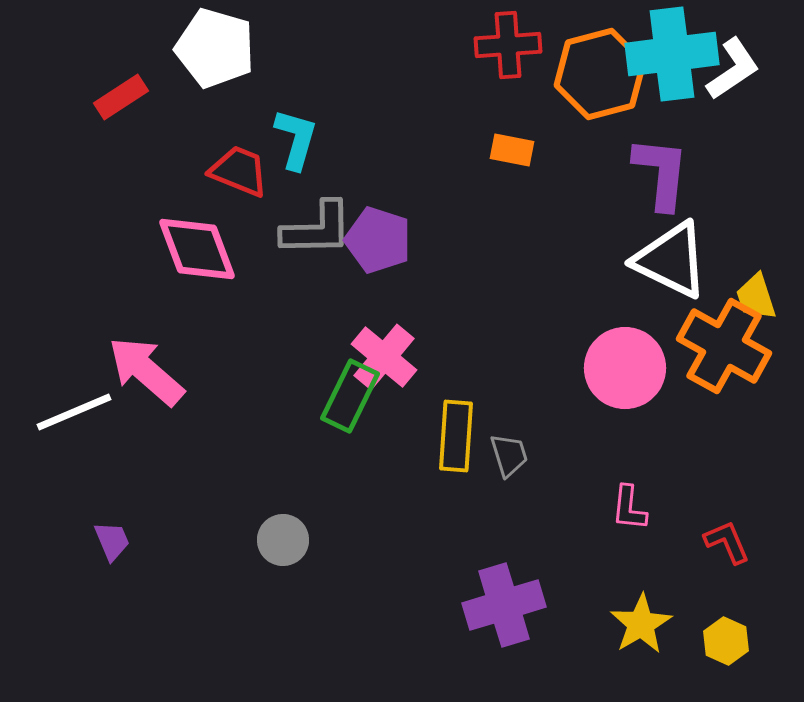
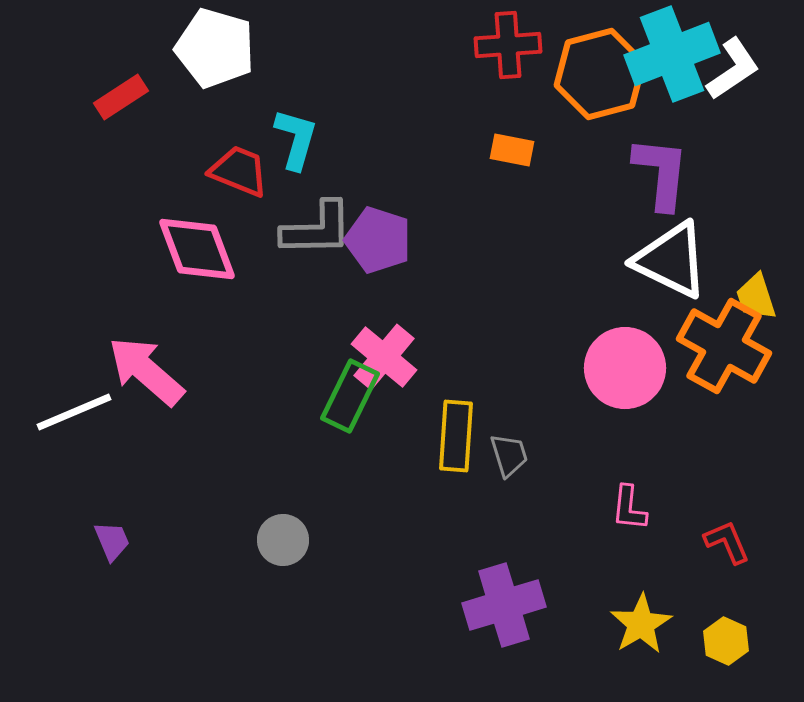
cyan cross: rotated 14 degrees counterclockwise
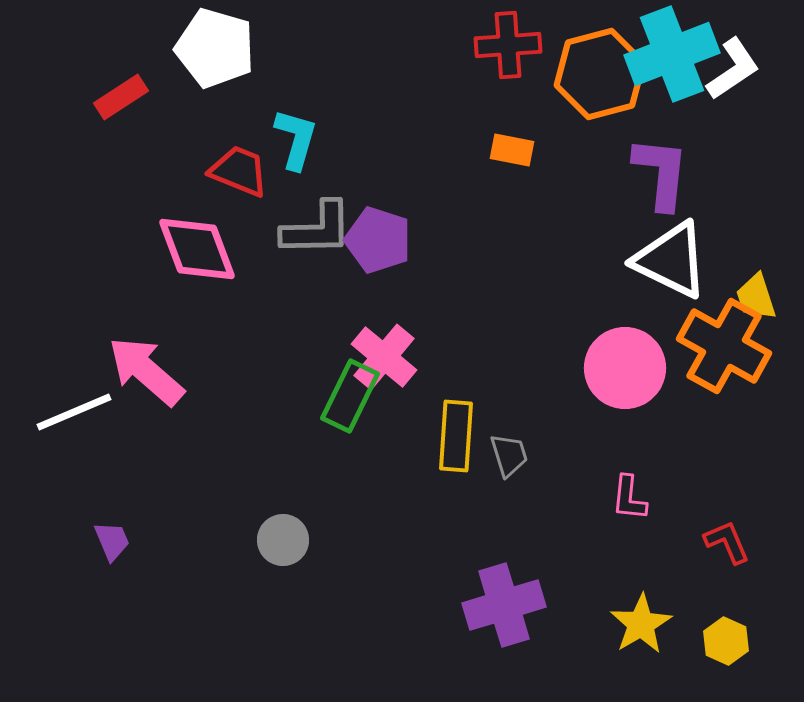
pink L-shape: moved 10 px up
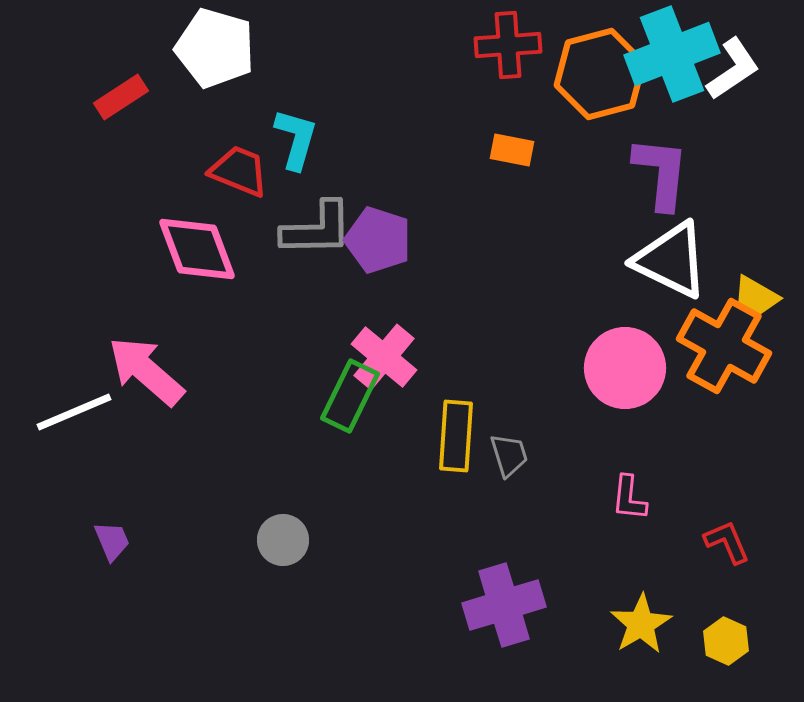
yellow trapezoid: rotated 42 degrees counterclockwise
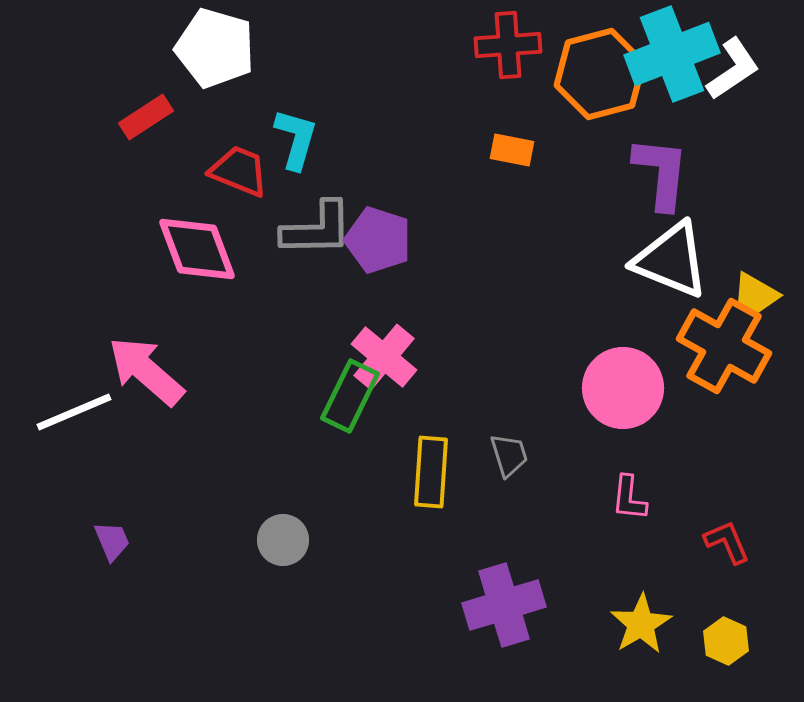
red rectangle: moved 25 px right, 20 px down
white triangle: rotated 4 degrees counterclockwise
yellow trapezoid: moved 3 px up
pink circle: moved 2 px left, 20 px down
yellow rectangle: moved 25 px left, 36 px down
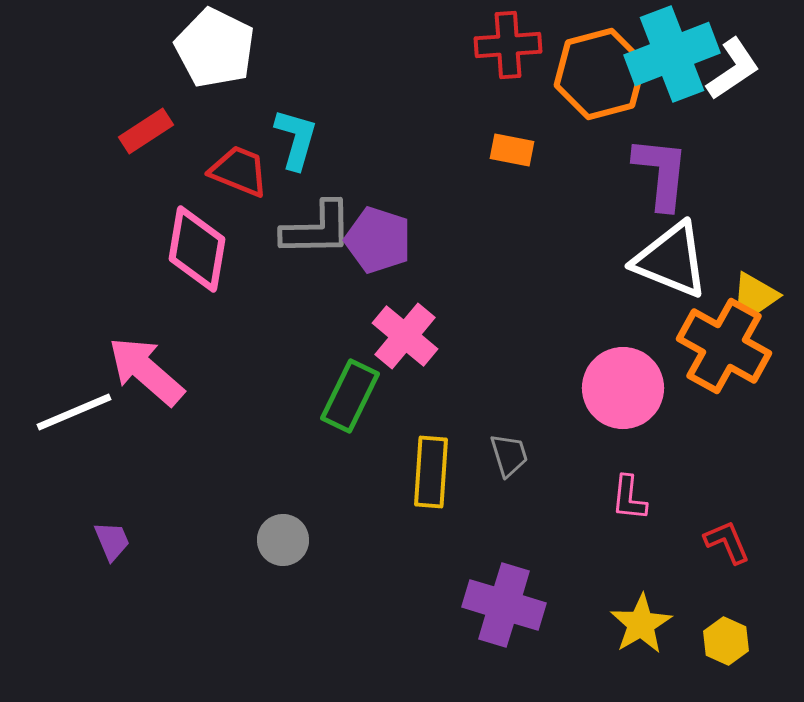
white pentagon: rotated 10 degrees clockwise
red rectangle: moved 14 px down
pink diamond: rotated 30 degrees clockwise
pink cross: moved 21 px right, 21 px up
purple cross: rotated 34 degrees clockwise
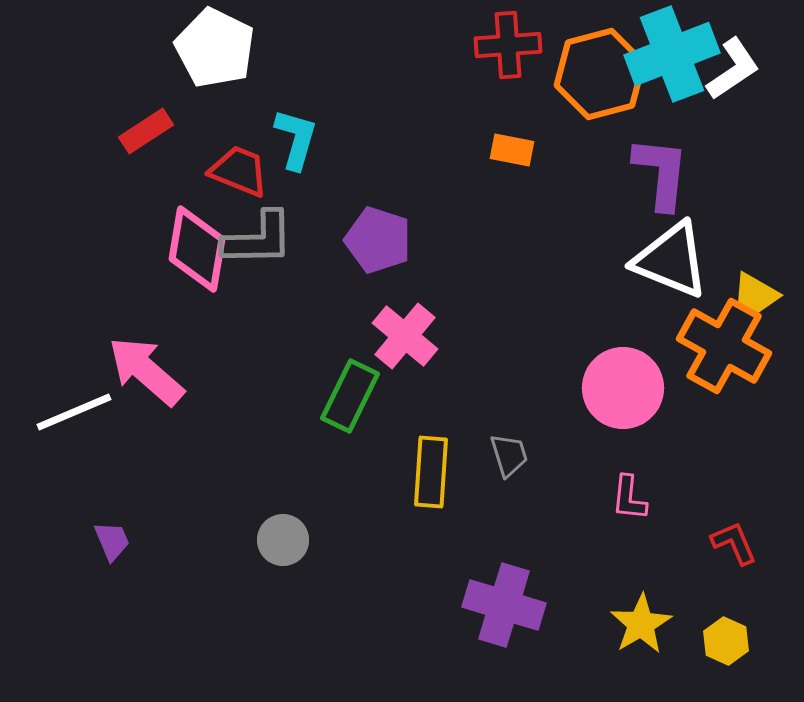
gray L-shape: moved 59 px left, 10 px down
red L-shape: moved 7 px right, 1 px down
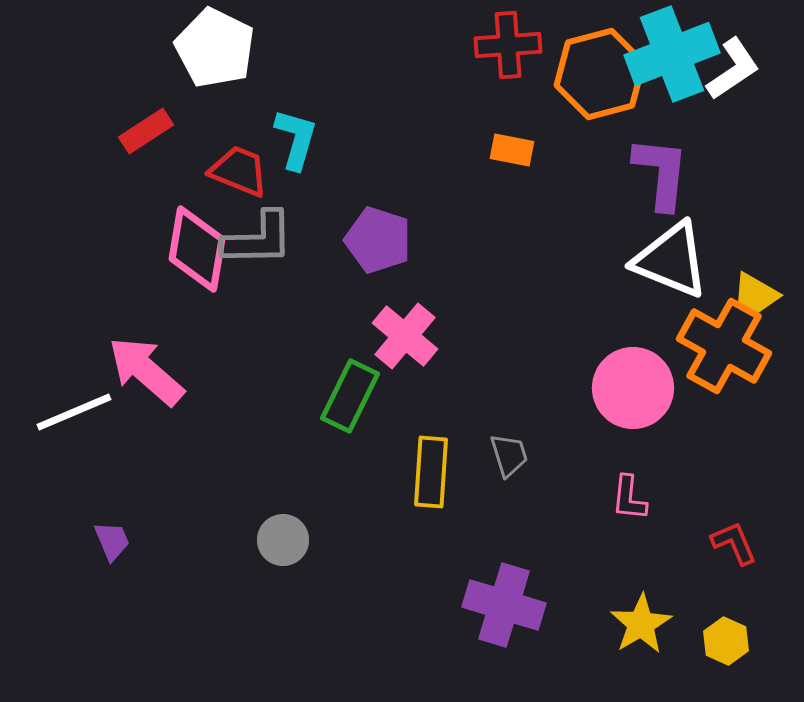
pink circle: moved 10 px right
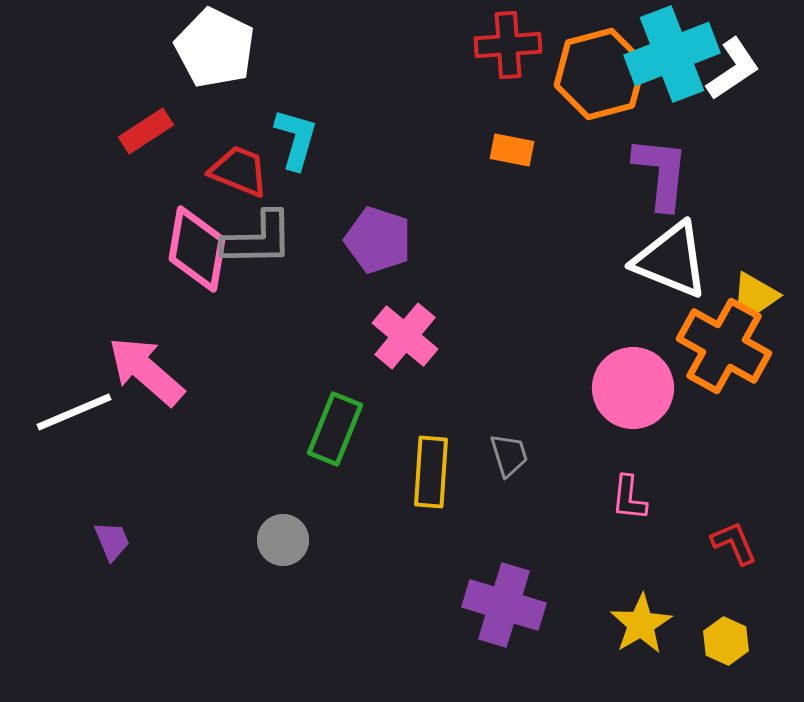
green rectangle: moved 15 px left, 33 px down; rotated 4 degrees counterclockwise
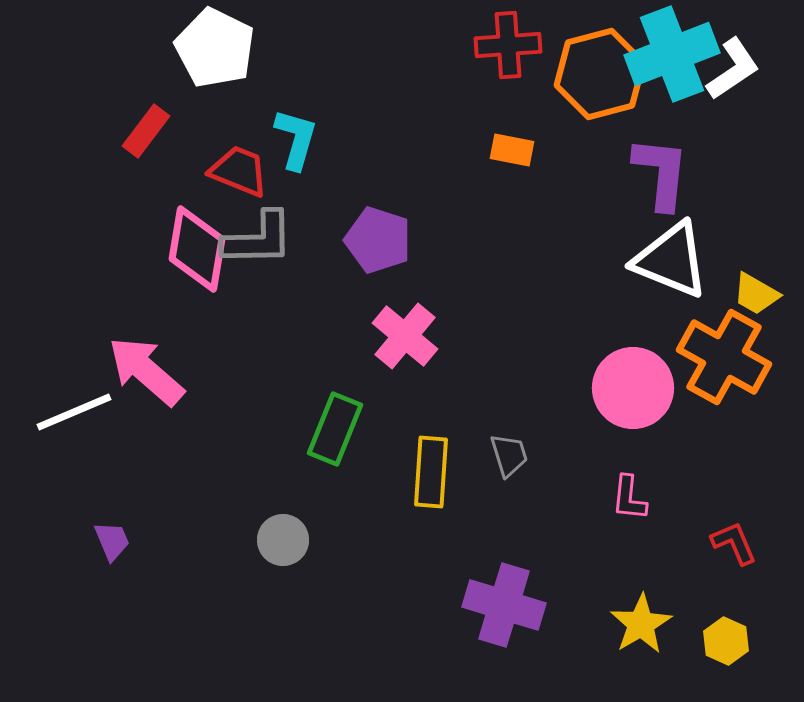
red rectangle: rotated 20 degrees counterclockwise
orange cross: moved 11 px down
